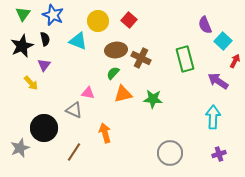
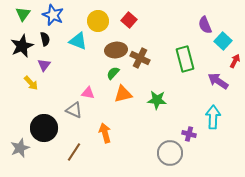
brown cross: moved 1 px left
green star: moved 4 px right, 1 px down
purple cross: moved 30 px left, 20 px up; rotated 32 degrees clockwise
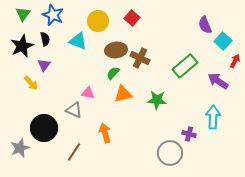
red square: moved 3 px right, 2 px up
green rectangle: moved 7 px down; rotated 65 degrees clockwise
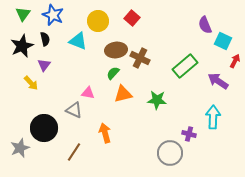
cyan square: rotated 18 degrees counterclockwise
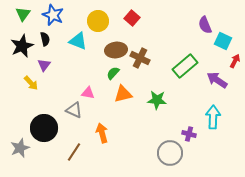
purple arrow: moved 1 px left, 1 px up
orange arrow: moved 3 px left
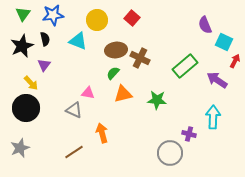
blue star: rotated 30 degrees counterclockwise
yellow circle: moved 1 px left, 1 px up
cyan square: moved 1 px right, 1 px down
black circle: moved 18 px left, 20 px up
brown line: rotated 24 degrees clockwise
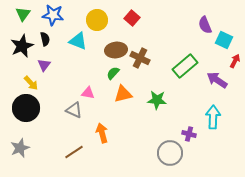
blue star: rotated 15 degrees clockwise
cyan square: moved 2 px up
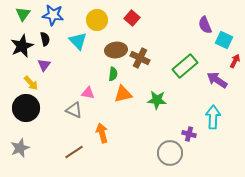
cyan triangle: rotated 24 degrees clockwise
green semicircle: moved 1 px down; rotated 144 degrees clockwise
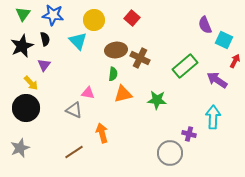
yellow circle: moved 3 px left
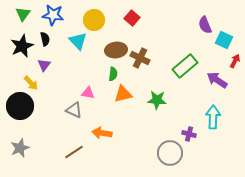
black circle: moved 6 px left, 2 px up
orange arrow: rotated 66 degrees counterclockwise
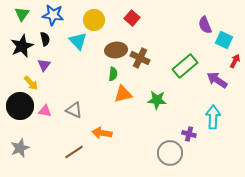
green triangle: moved 1 px left
pink triangle: moved 43 px left, 18 px down
